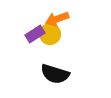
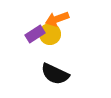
black semicircle: rotated 8 degrees clockwise
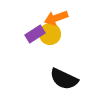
orange arrow: moved 1 px left, 1 px up
black semicircle: moved 9 px right, 5 px down
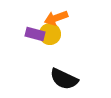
purple rectangle: rotated 48 degrees clockwise
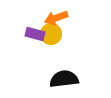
yellow circle: moved 1 px right
black semicircle: rotated 148 degrees clockwise
